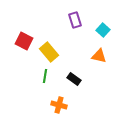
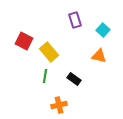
orange cross: rotated 28 degrees counterclockwise
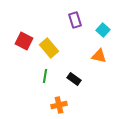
yellow rectangle: moved 4 px up
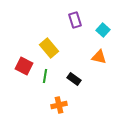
red square: moved 25 px down
orange triangle: moved 1 px down
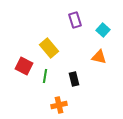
black rectangle: rotated 40 degrees clockwise
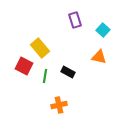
yellow rectangle: moved 9 px left
black rectangle: moved 6 px left, 7 px up; rotated 48 degrees counterclockwise
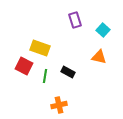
yellow rectangle: rotated 30 degrees counterclockwise
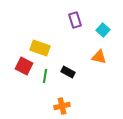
orange cross: moved 3 px right, 1 px down
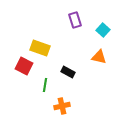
green line: moved 9 px down
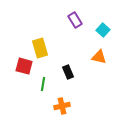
purple rectangle: rotated 14 degrees counterclockwise
yellow rectangle: rotated 54 degrees clockwise
red square: rotated 12 degrees counterclockwise
black rectangle: rotated 40 degrees clockwise
green line: moved 2 px left, 1 px up
